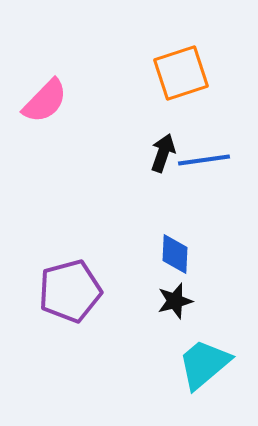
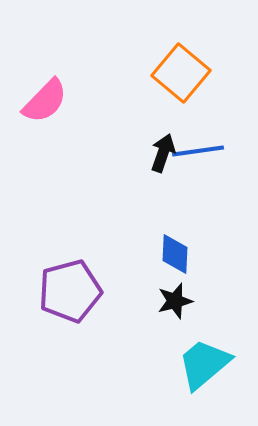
orange square: rotated 32 degrees counterclockwise
blue line: moved 6 px left, 9 px up
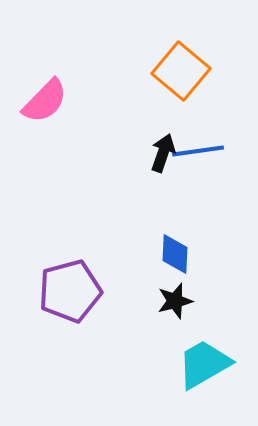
orange square: moved 2 px up
cyan trapezoid: rotated 10 degrees clockwise
